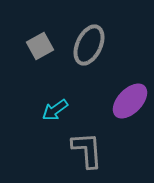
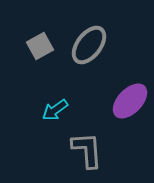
gray ellipse: rotated 12 degrees clockwise
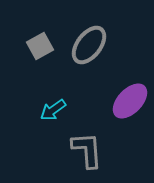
cyan arrow: moved 2 px left
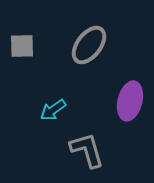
gray square: moved 18 px left; rotated 28 degrees clockwise
purple ellipse: rotated 30 degrees counterclockwise
gray L-shape: rotated 12 degrees counterclockwise
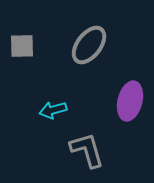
cyan arrow: rotated 20 degrees clockwise
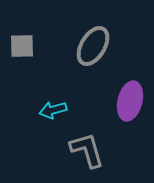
gray ellipse: moved 4 px right, 1 px down; rotated 6 degrees counterclockwise
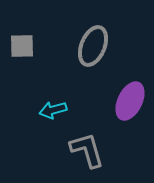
gray ellipse: rotated 9 degrees counterclockwise
purple ellipse: rotated 12 degrees clockwise
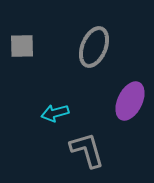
gray ellipse: moved 1 px right, 1 px down
cyan arrow: moved 2 px right, 3 px down
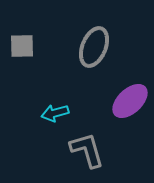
purple ellipse: rotated 21 degrees clockwise
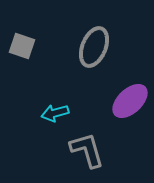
gray square: rotated 20 degrees clockwise
